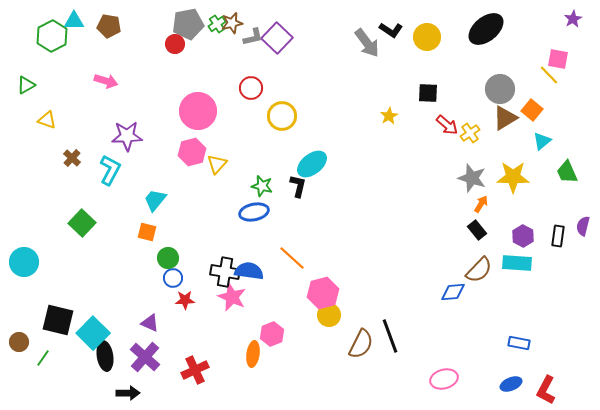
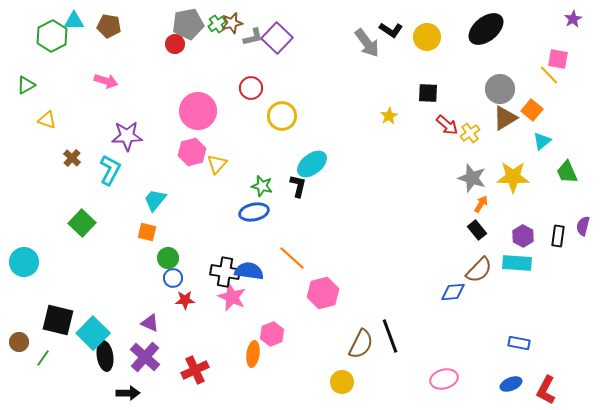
yellow circle at (329, 315): moved 13 px right, 67 px down
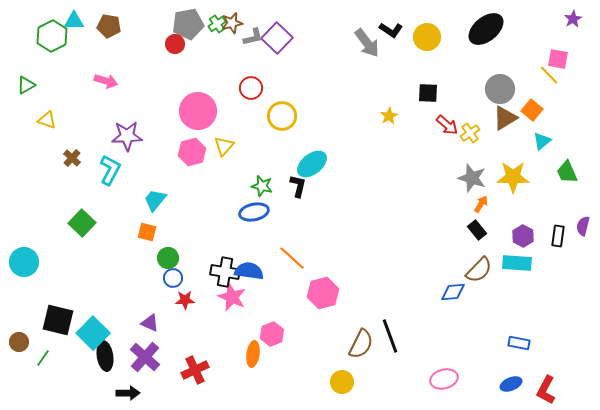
yellow triangle at (217, 164): moved 7 px right, 18 px up
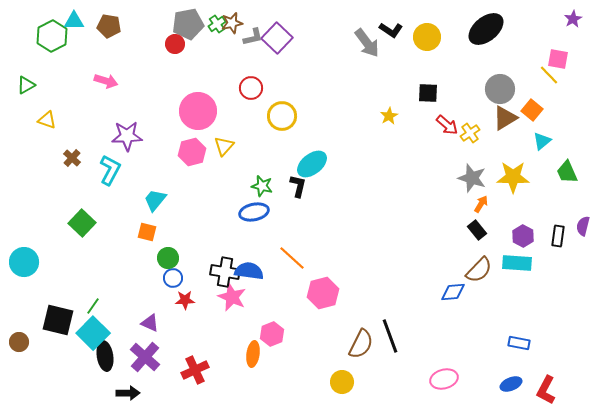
green line at (43, 358): moved 50 px right, 52 px up
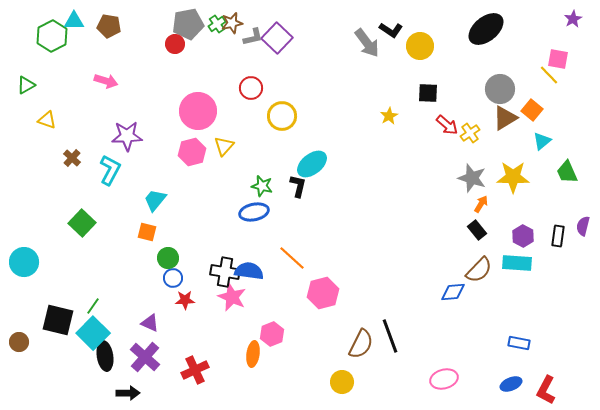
yellow circle at (427, 37): moved 7 px left, 9 px down
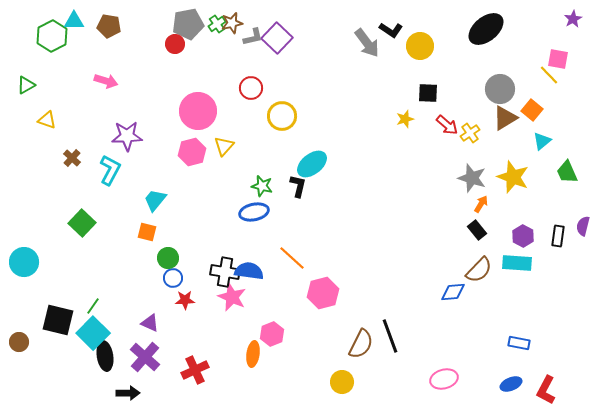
yellow star at (389, 116): moved 16 px right, 3 px down; rotated 12 degrees clockwise
yellow star at (513, 177): rotated 20 degrees clockwise
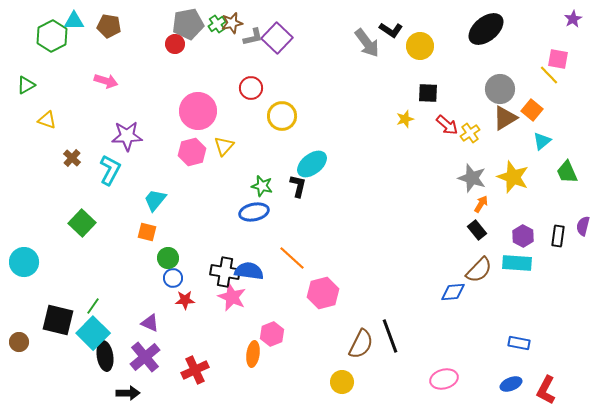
purple cross at (145, 357): rotated 8 degrees clockwise
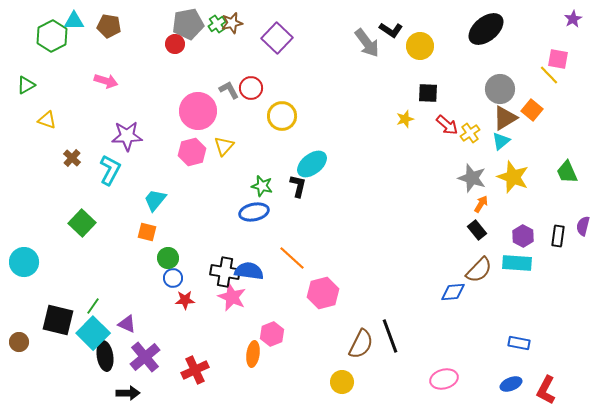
gray L-shape at (253, 37): moved 24 px left, 53 px down; rotated 105 degrees counterclockwise
cyan triangle at (542, 141): moved 41 px left
purple triangle at (150, 323): moved 23 px left, 1 px down
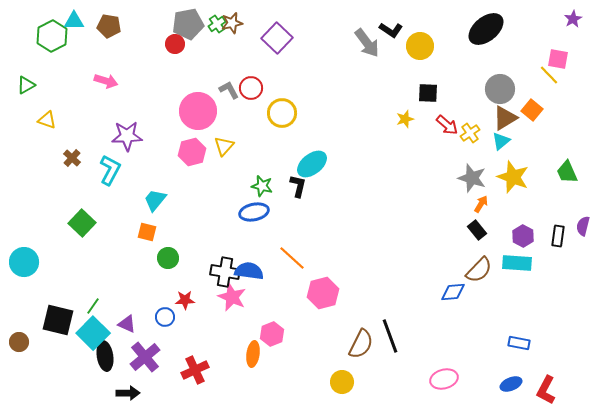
yellow circle at (282, 116): moved 3 px up
blue circle at (173, 278): moved 8 px left, 39 px down
